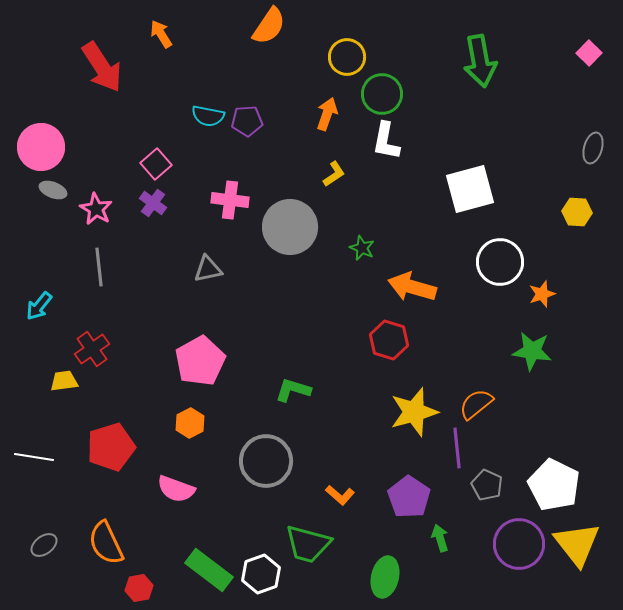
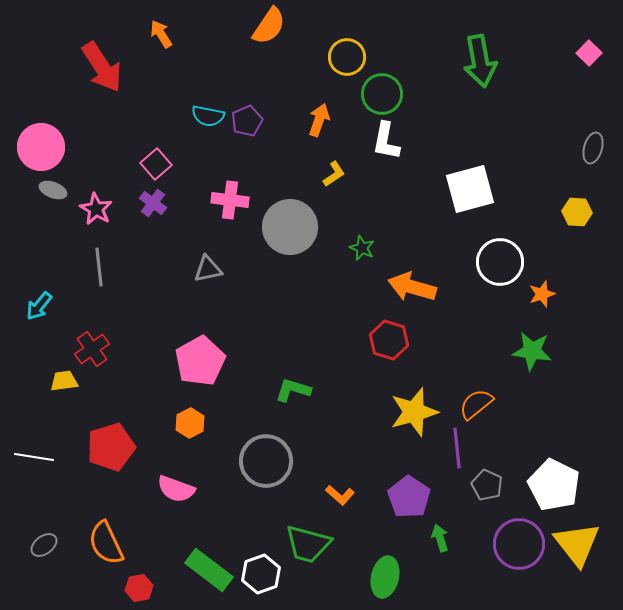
orange arrow at (327, 114): moved 8 px left, 6 px down
purple pentagon at (247, 121): rotated 20 degrees counterclockwise
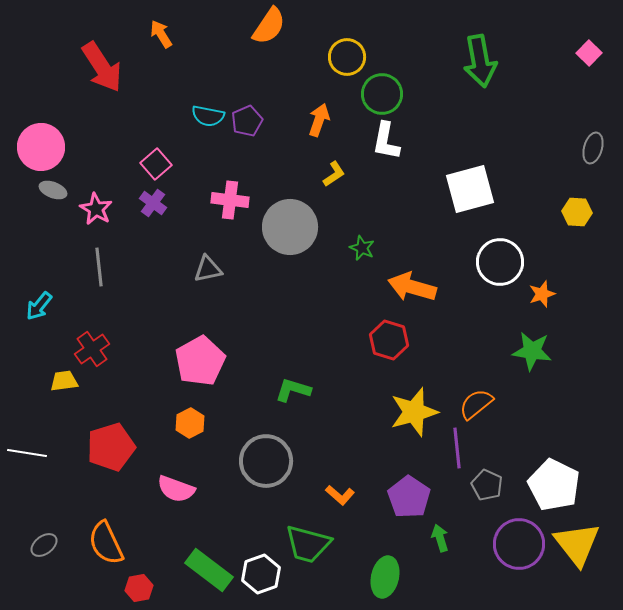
white line at (34, 457): moved 7 px left, 4 px up
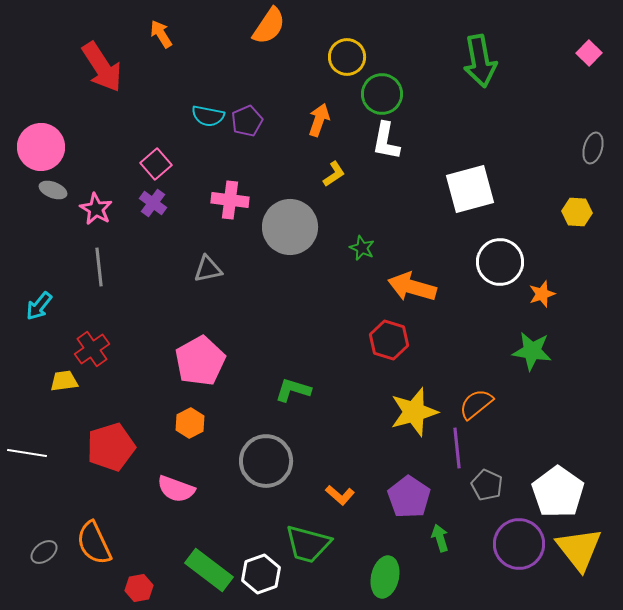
white pentagon at (554, 485): moved 4 px right, 7 px down; rotated 9 degrees clockwise
orange semicircle at (106, 543): moved 12 px left
yellow triangle at (577, 544): moved 2 px right, 5 px down
gray ellipse at (44, 545): moved 7 px down
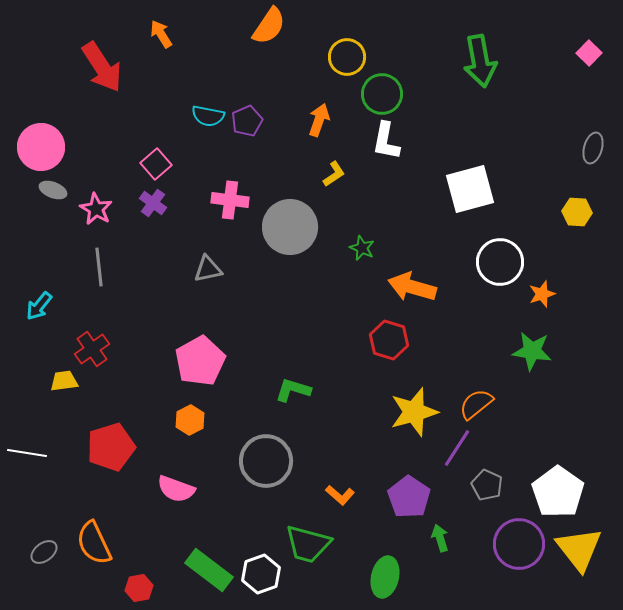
orange hexagon at (190, 423): moved 3 px up
purple line at (457, 448): rotated 39 degrees clockwise
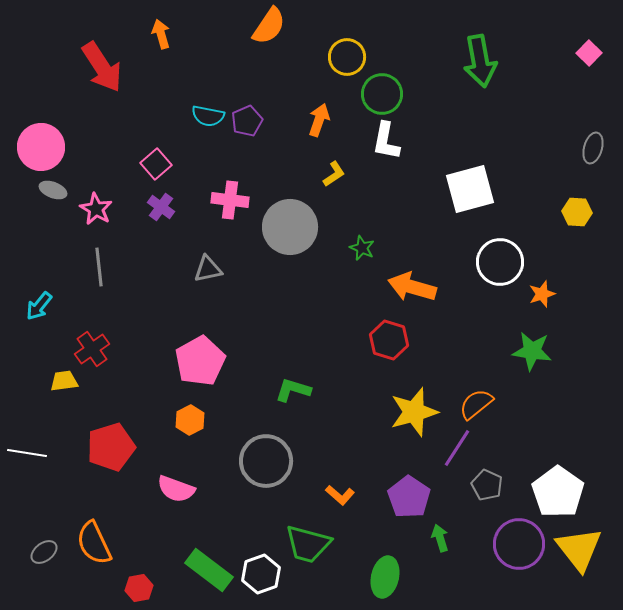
orange arrow at (161, 34): rotated 16 degrees clockwise
purple cross at (153, 203): moved 8 px right, 4 px down
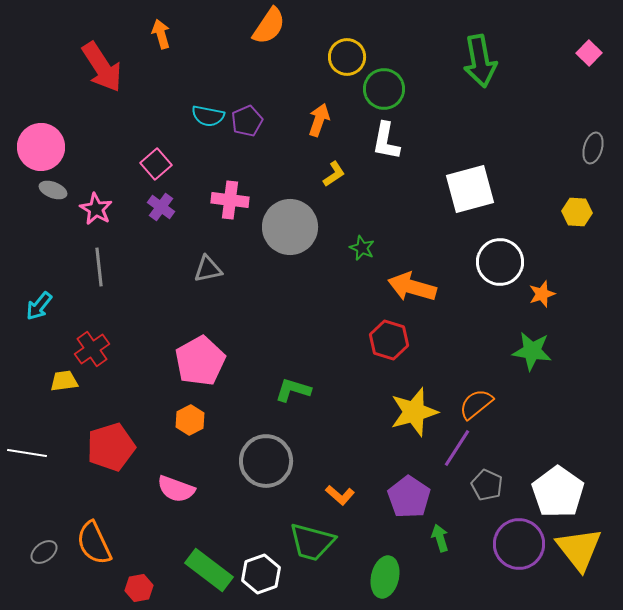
green circle at (382, 94): moved 2 px right, 5 px up
green trapezoid at (308, 544): moved 4 px right, 2 px up
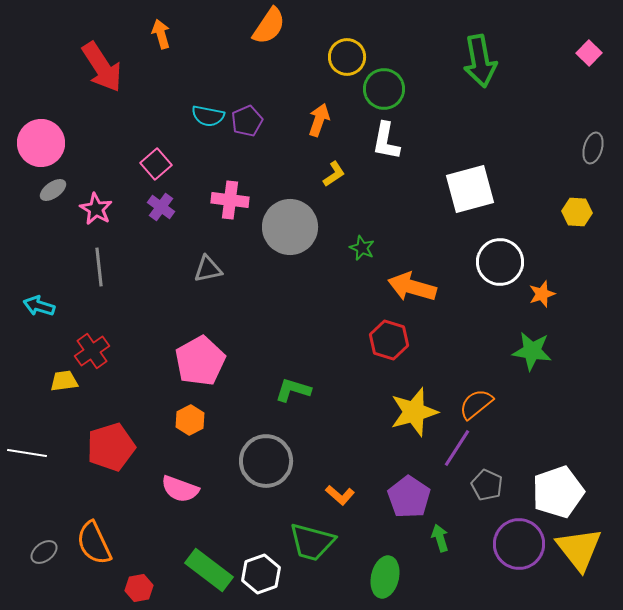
pink circle at (41, 147): moved 4 px up
gray ellipse at (53, 190): rotated 56 degrees counterclockwise
cyan arrow at (39, 306): rotated 68 degrees clockwise
red cross at (92, 349): moved 2 px down
pink semicircle at (176, 489): moved 4 px right
white pentagon at (558, 492): rotated 18 degrees clockwise
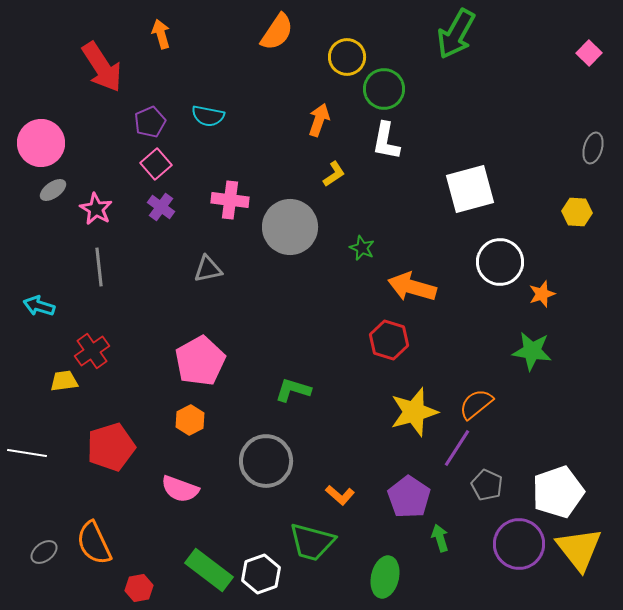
orange semicircle at (269, 26): moved 8 px right, 6 px down
green arrow at (480, 61): moved 24 px left, 27 px up; rotated 39 degrees clockwise
purple pentagon at (247, 121): moved 97 px left, 1 px down
